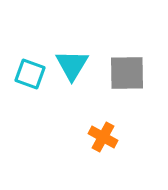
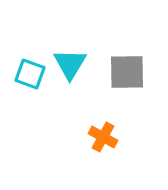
cyan triangle: moved 2 px left, 1 px up
gray square: moved 1 px up
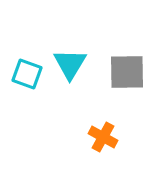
cyan square: moved 3 px left
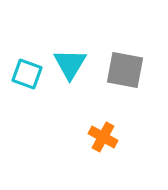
gray square: moved 2 px left, 2 px up; rotated 12 degrees clockwise
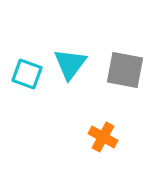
cyan triangle: rotated 6 degrees clockwise
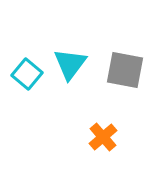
cyan square: rotated 20 degrees clockwise
orange cross: rotated 20 degrees clockwise
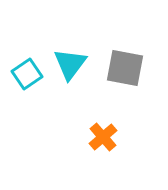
gray square: moved 2 px up
cyan square: rotated 16 degrees clockwise
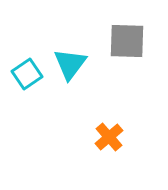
gray square: moved 2 px right, 27 px up; rotated 9 degrees counterclockwise
orange cross: moved 6 px right
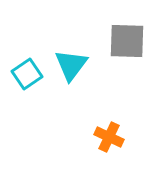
cyan triangle: moved 1 px right, 1 px down
orange cross: rotated 24 degrees counterclockwise
